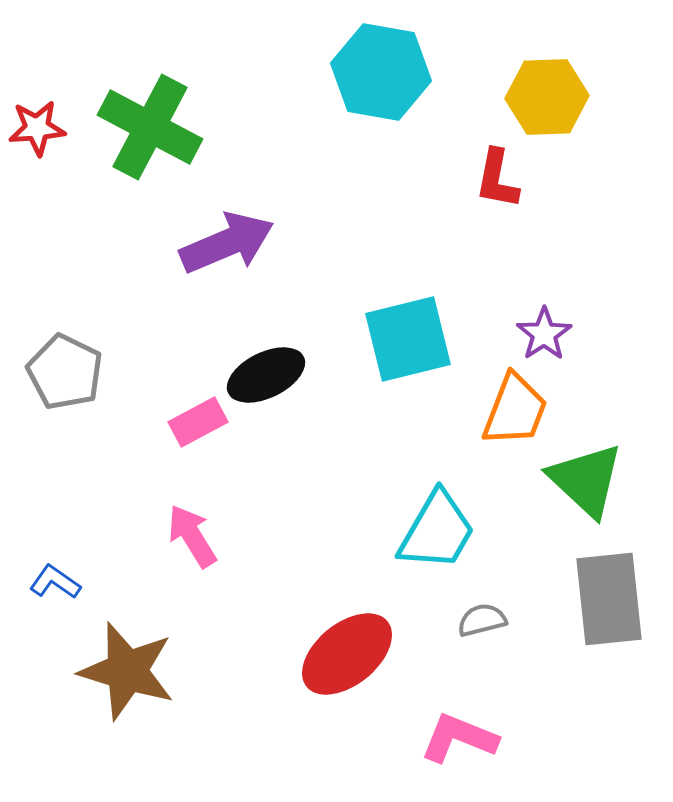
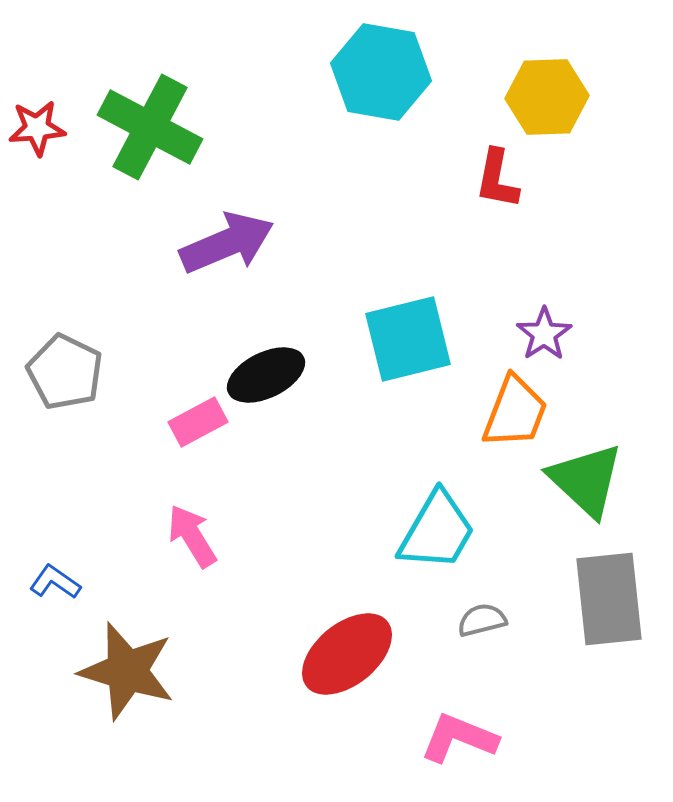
orange trapezoid: moved 2 px down
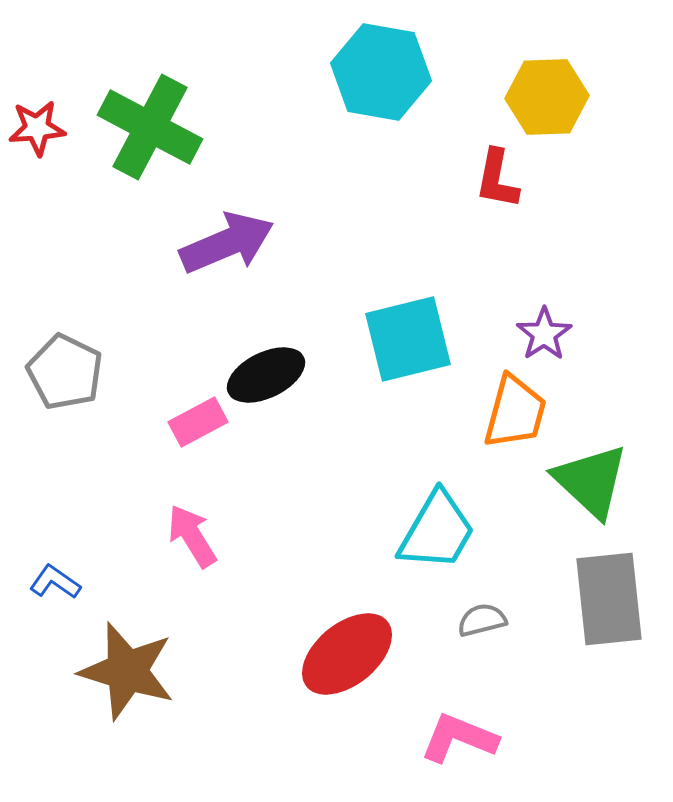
orange trapezoid: rotated 6 degrees counterclockwise
green triangle: moved 5 px right, 1 px down
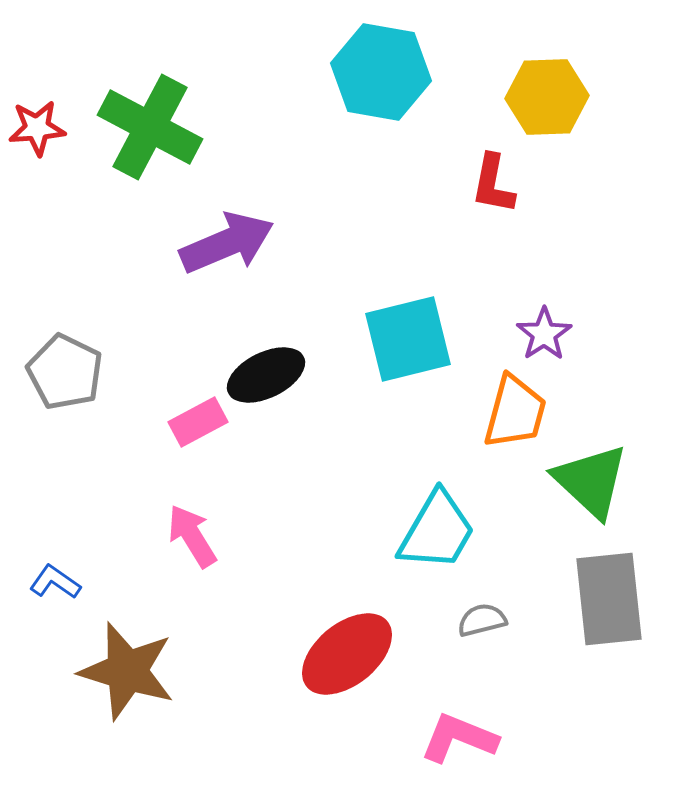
red L-shape: moved 4 px left, 5 px down
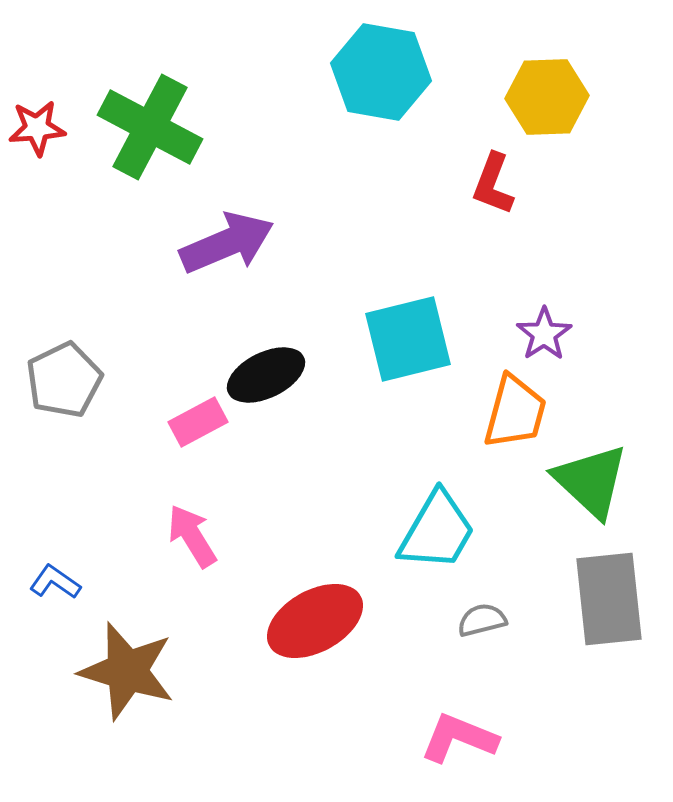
red L-shape: rotated 10 degrees clockwise
gray pentagon: moved 1 px left, 8 px down; rotated 20 degrees clockwise
red ellipse: moved 32 px left, 33 px up; rotated 10 degrees clockwise
